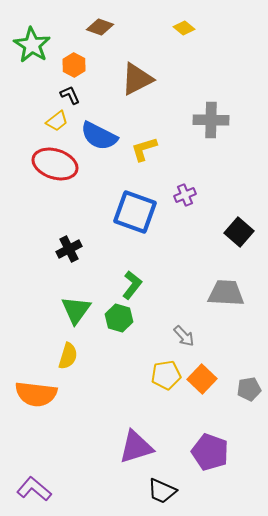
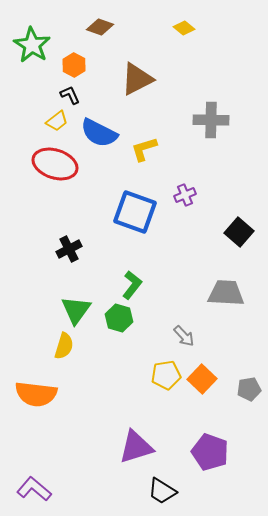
blue semicircle: moved 3 px up
yellow semicircle: moved 4 px left, 10 px up
black trapezoid: rotated 8 degrees clockwise
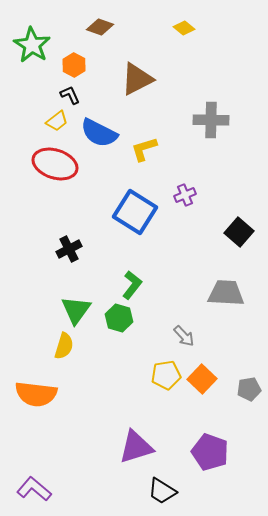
blue square: rotated 12 degrees clockwise
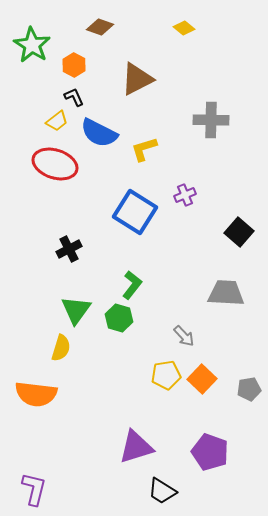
black L-shape: moved 4 px right, 2 px down
yellow semicircle: moved 3 px left, 2 px down
purple L-shape: rotated 64 degrees clockwise
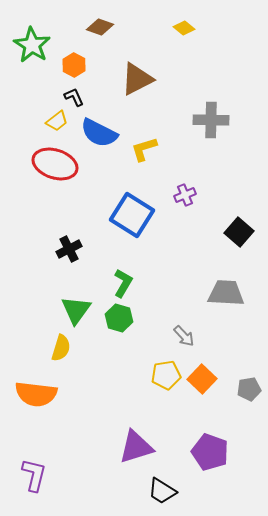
blue square: moved 3 px left, 3 px down
green L-shape: moved 9 px left, 2 px up; rotated 8 degrees counterclockwise
purple L-shape: moved 14 px up
